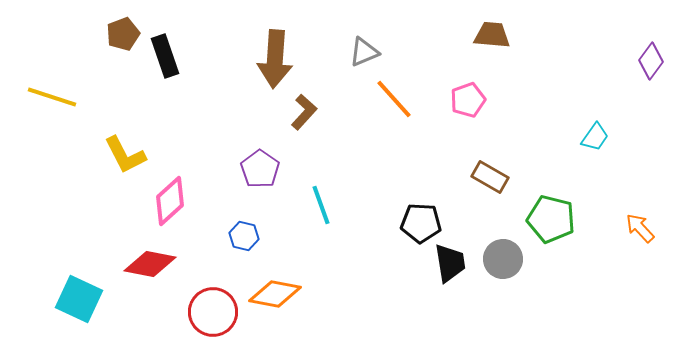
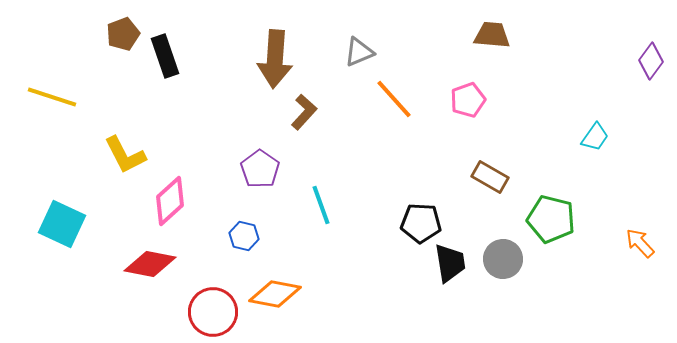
gray triangle: moved 5 px left
orange arrow: moved 15 px down
cyan square: moved 17 px left, 75 px up
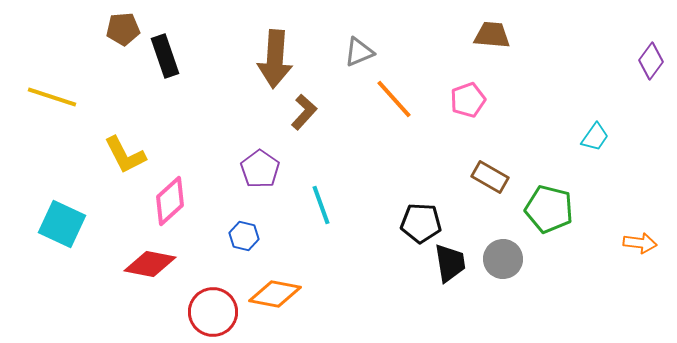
brown pentagon: moved 5 px up; rotated 16 degrees clockwise
green pentagon: moved 2 px left, 10 px up
orange arrow: rotated 140 degrees clockwise
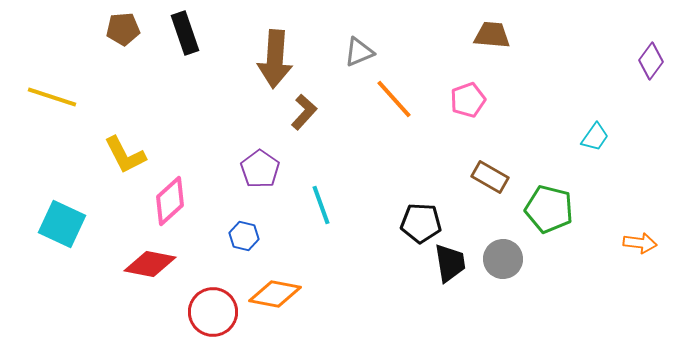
black rectangle: moved 20 px right, 23 px up
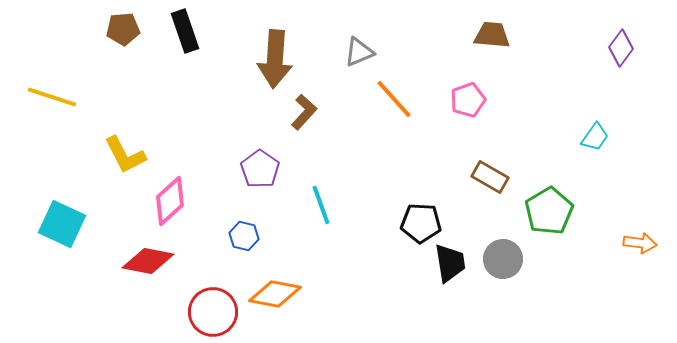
black rectangle: moved 2 px up
purple diamond: moved 30 px left, 13 px up
green pentagon: moved 2 px down; rotated 27 degrees clockwise
red diamond: moved 2 px left, 3 px up
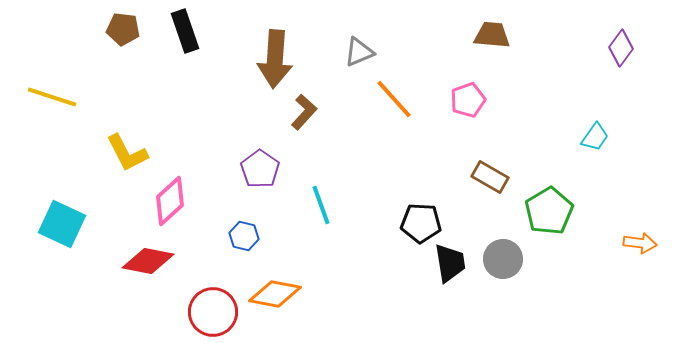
brown pentagon: rotated 12 degrees clockwise
yellow L-shape: moved 2 px right, 2 px up
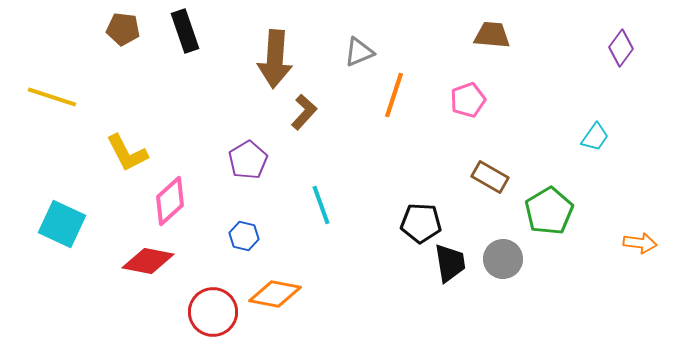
orange line: moved 4 px up; rotated 60 degrees clockwise
purple pentagon: moved 12 px left, 9 px up; rotated 6 degrees clockwise
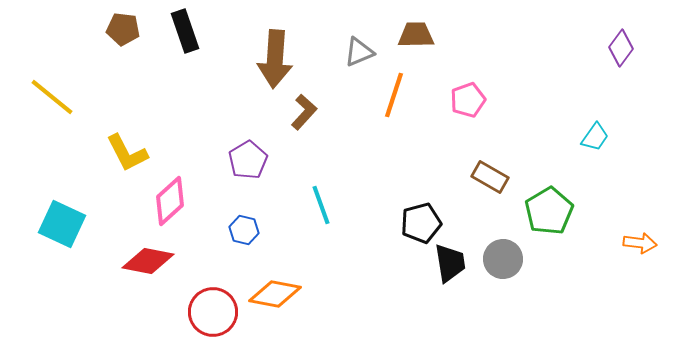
brown trapezoid: moved 76 px left; rotated 6 degrees counterclockwise
yellow line: rotated 21 degrees clockwise
black pentagon: rotated 18 degrees counterclockwise
blue hexagon: moved 6 px up
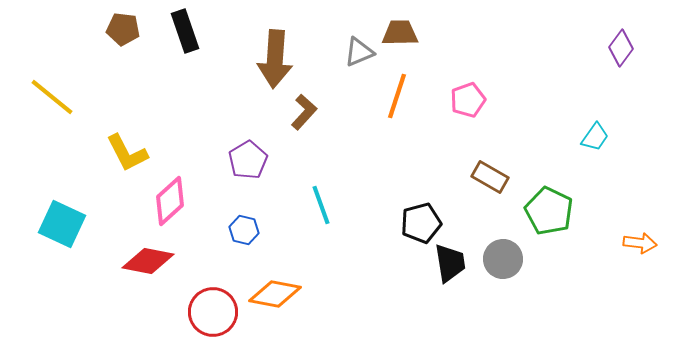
brown trapezoid: moved 16 px left, 2 px up
orange line: moved 3 px right, 1 px down
green pentagon: rotated 15 degrees counterclockwise
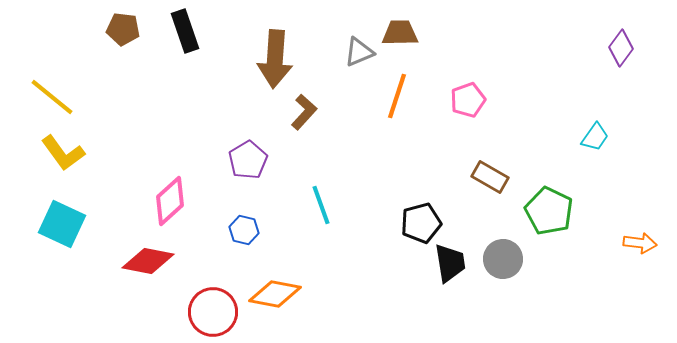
yellow L-shape: moved 64 px left; rotated 9 degrees counterclockwise
